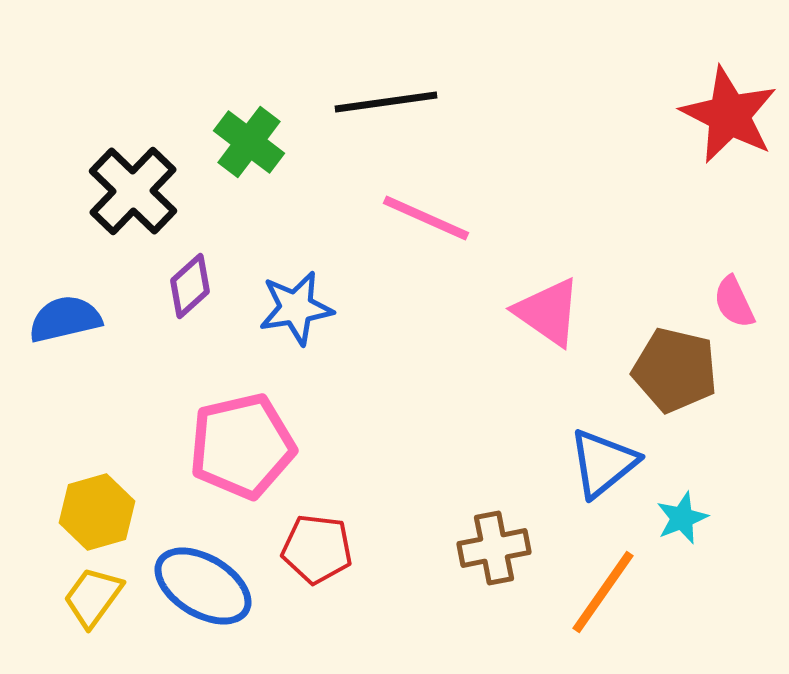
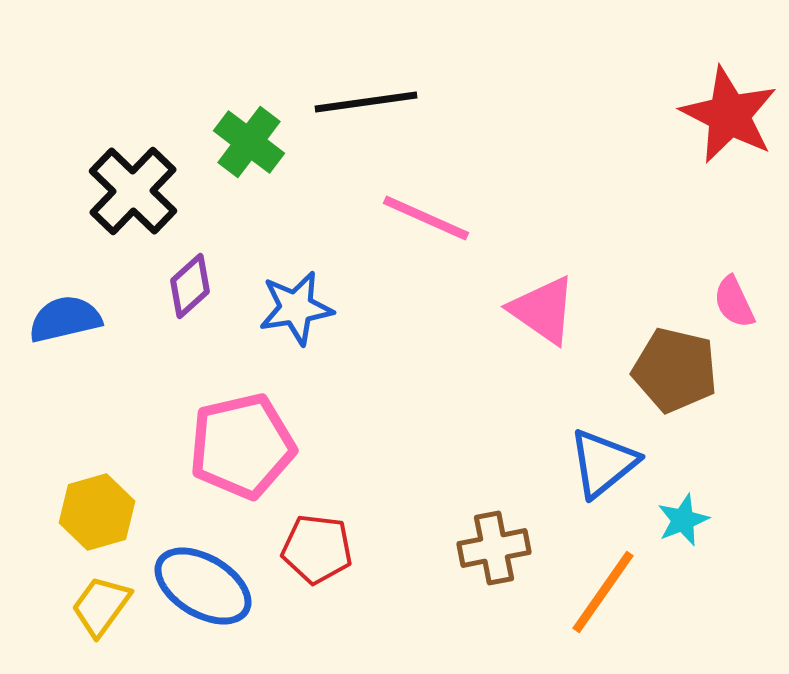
black line: moved 20 px left
pink triangle: moved 5 px left, 2 px up
cyan star: moved 1 px right, 2 px down
yellow trapezoid: moved 8 px right, 9 px down
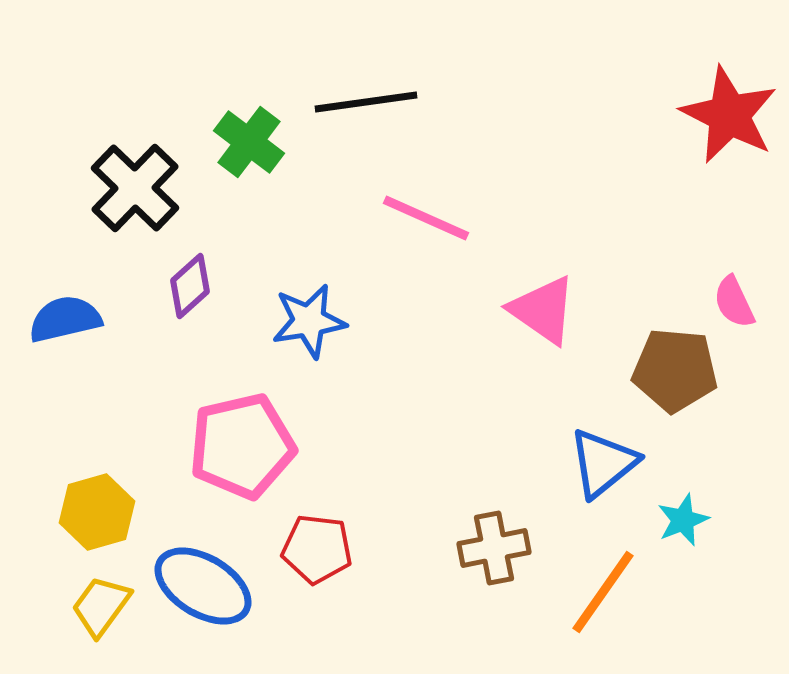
black cross: moved 2 px right, 3 px up
blue star: moved 13 px right, 13 px down
brown pentagon: rotated 8 degrees counterclockwise
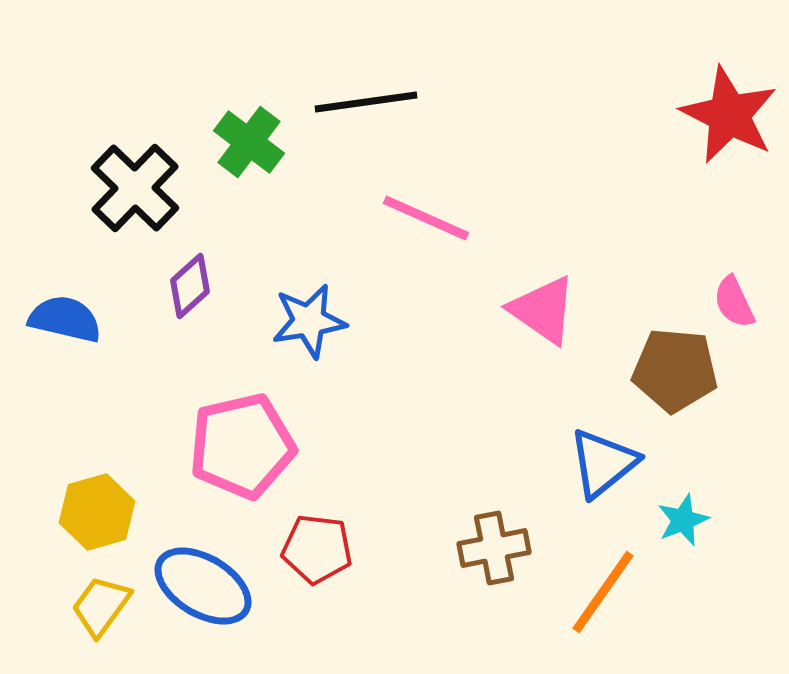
blue semicircle: rotated 26 degrees clockwise
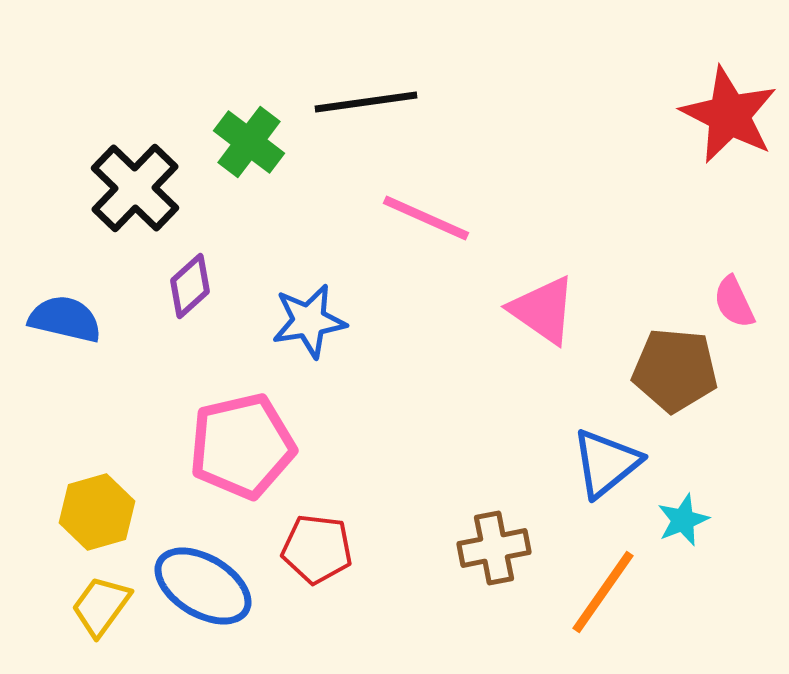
blue triangle: moved 3 px right
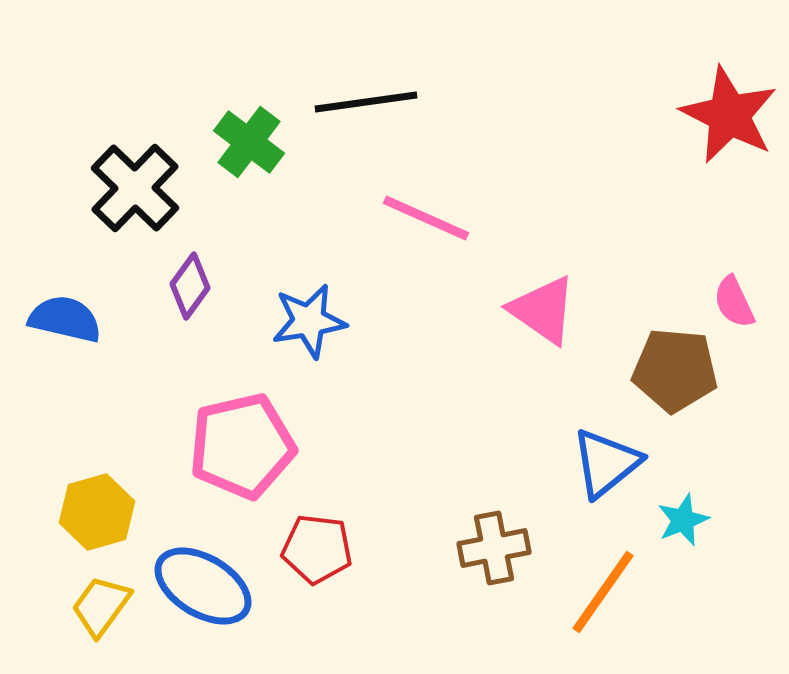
purple diamond: rotated 12 degrees counterclockwise
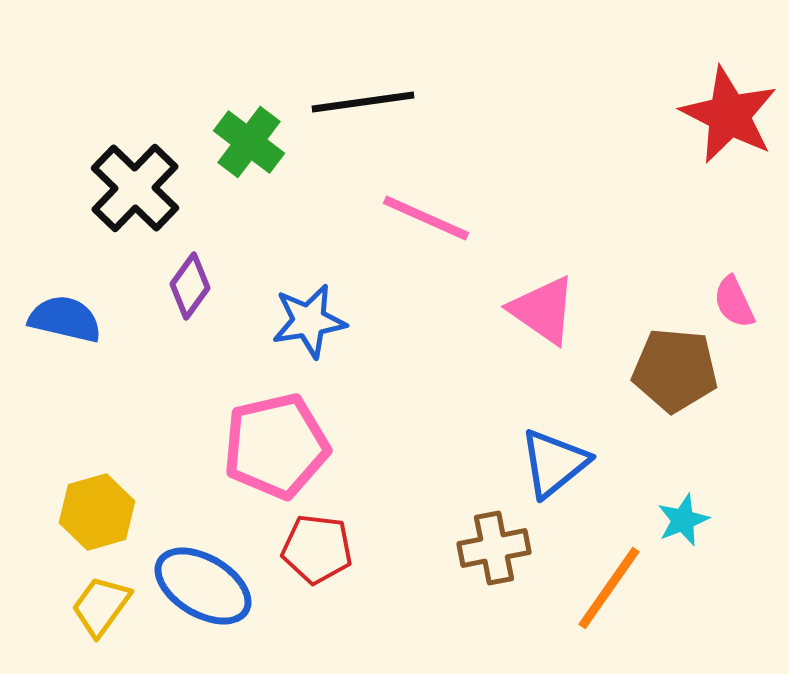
black line: moved 3 px left
pink pentagon: moved 34 px right
blue triangle: moved 52 px left
orange line: moved 6 px right, 4 px up
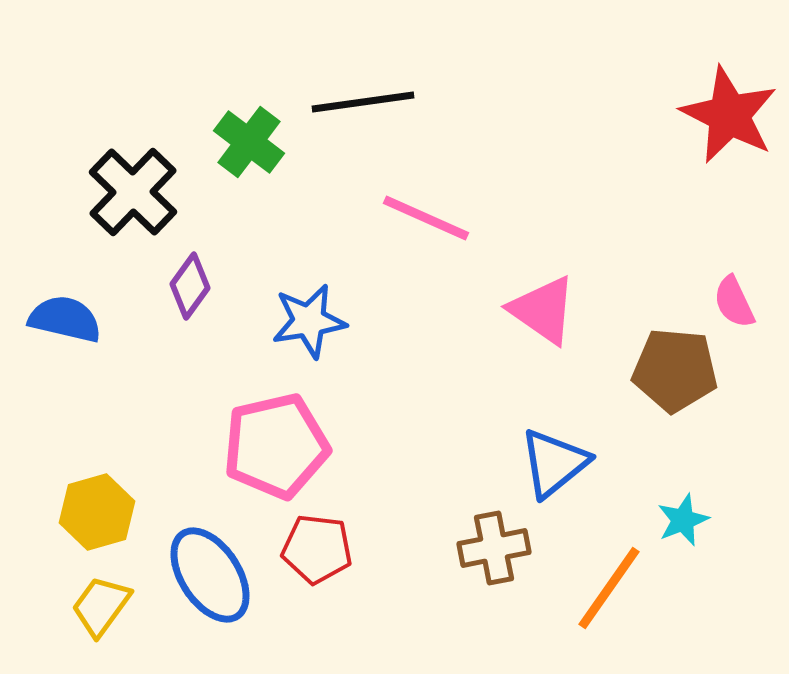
black cross: moved 2 px left, 4 px down
blue ellipse: moved 7 px right, 11 px up; rotated 26 degrees clockwise
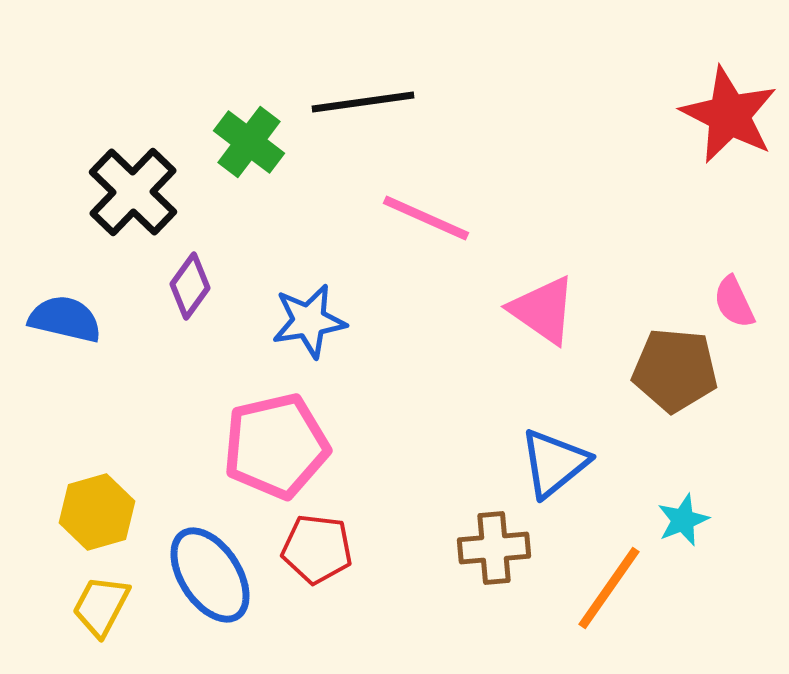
brown cross: rotated 6 degrees clockwise
yellow trapezoid: rotated 8 degrees counterclockwise
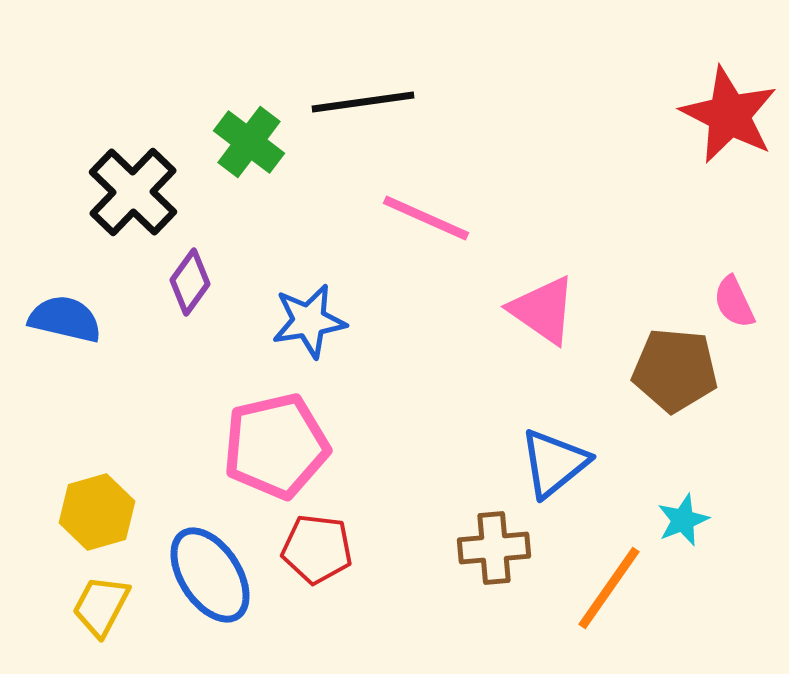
purple diamond: moved 4 px up
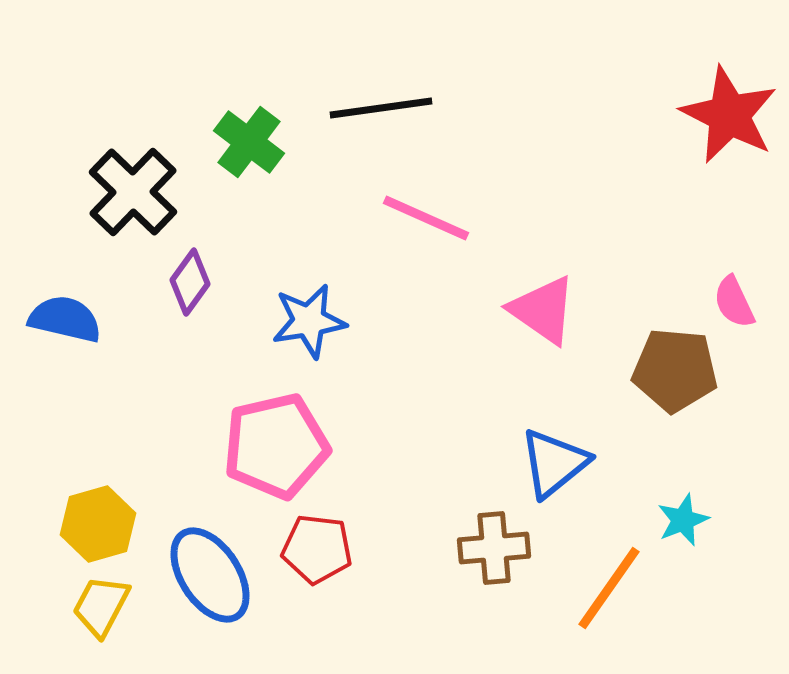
black line: moved 18 px right, 6 px down
yellow hexagon: moved 1 px right, 12 px down
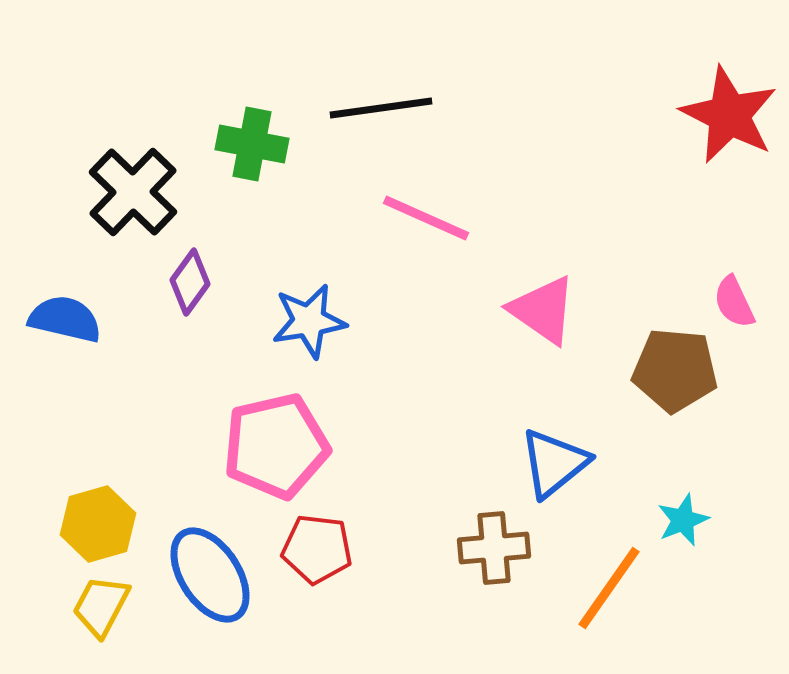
green cross: moved 3 px right, 2 px down; rotated 26 degrees counterclockwise
